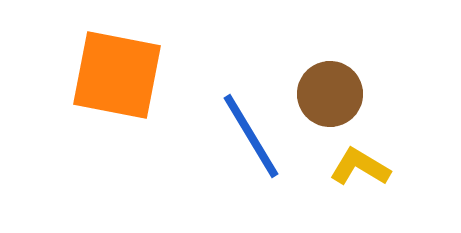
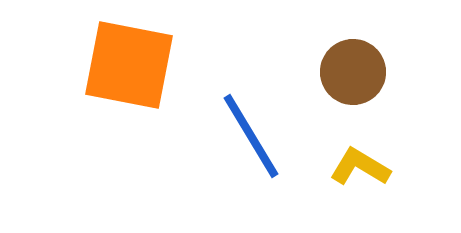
orange square: moved 12 px right, 10 px up
brown circle: moved 23 px right, 22 px up
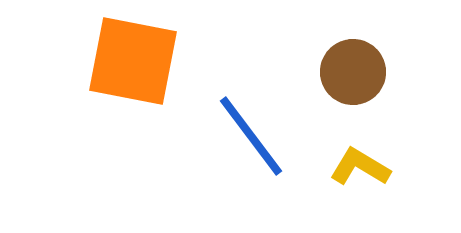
orange square: moved 4 px right, 4 px up
blue line: rotated 6 degrees counterclockwise
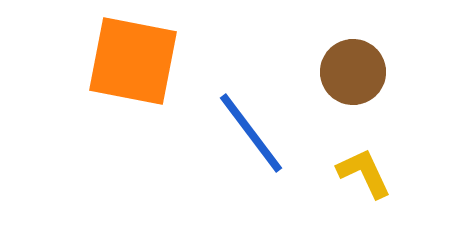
blue line: moved 3 px up
yellow L-shape: moved 4 px right, 6 px down; rotated 34 degrees clockwise
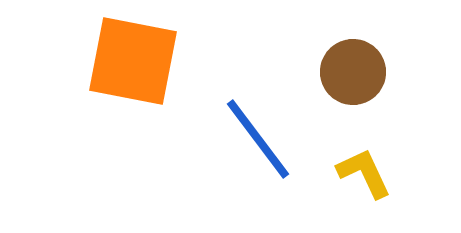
blue line: moved 7 px right, 6 px down
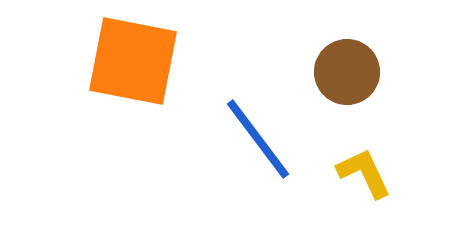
brown circle: moved 6 px left
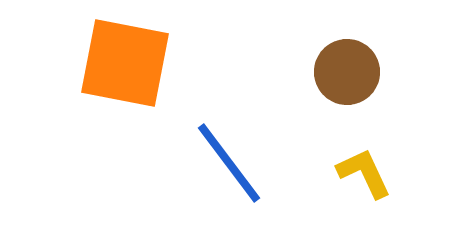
orange square: moved 8 px left, 2 px down
blue line: moved 29 px left, 24 px down
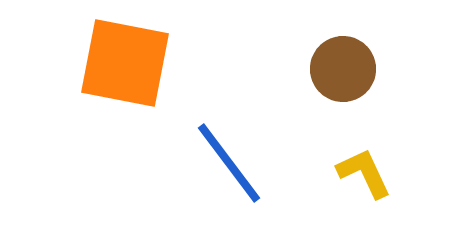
brown circle: moved 4 px left, 3 px up
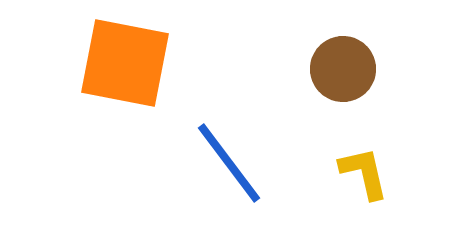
yellow L-shape: rotated 12 degrees clockwise
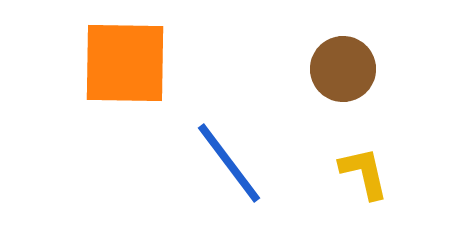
orange square: rotated 10 degrees counterclockwise
